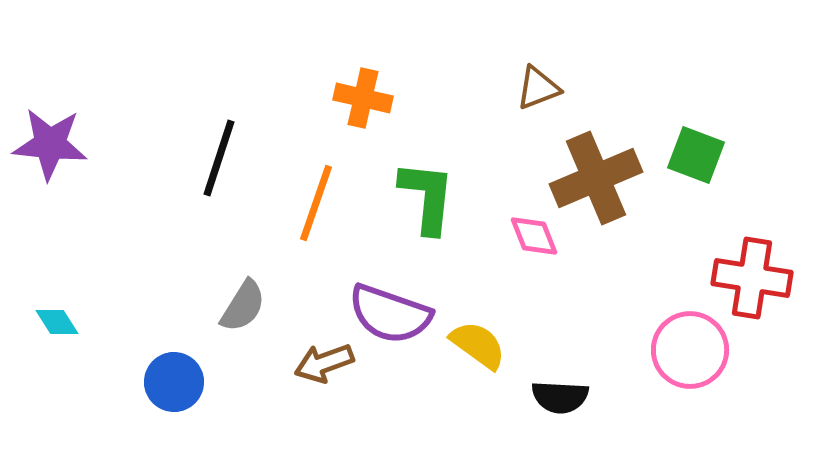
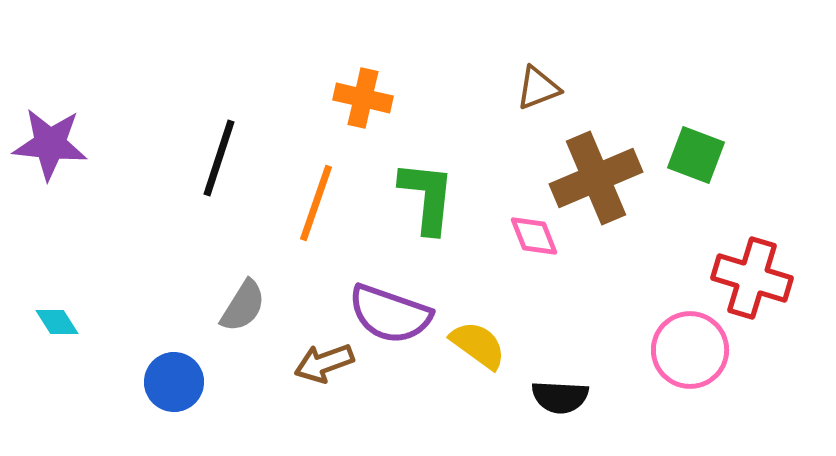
red cross: rotated 8 degrees clockwise
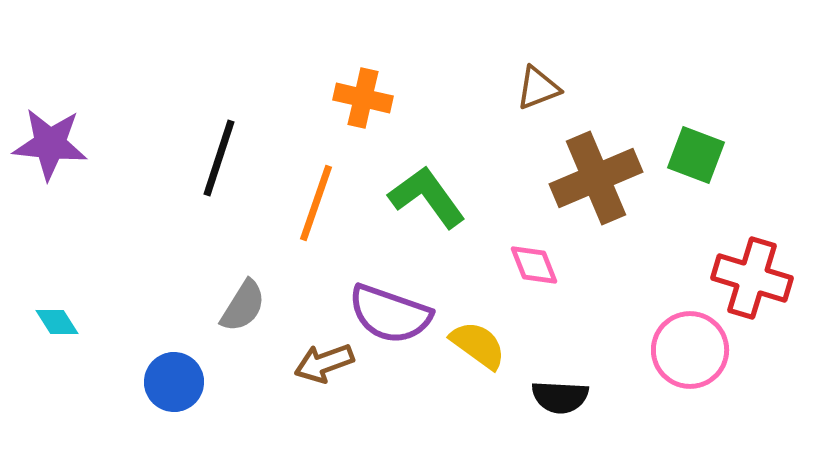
green L-shape: rotated 42 degrees counterclockwise
pink diamond: moved 29 px down
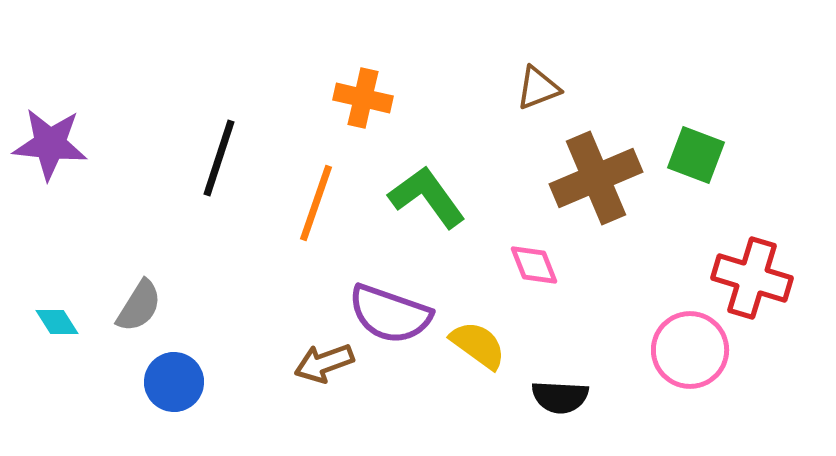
gray semicircle: moved 104 px left
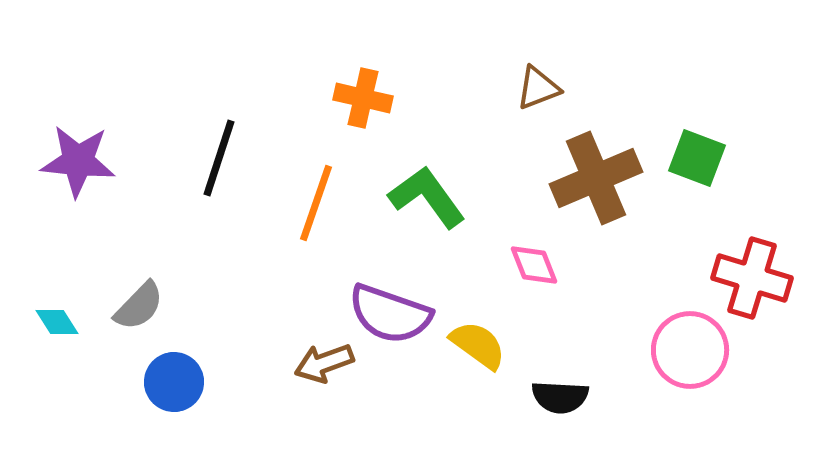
purple star: moved 28 px right, 17 px down
green square: moved 1 px right, 3 px down
gray semicircle: rotated 12 degrees clockwise
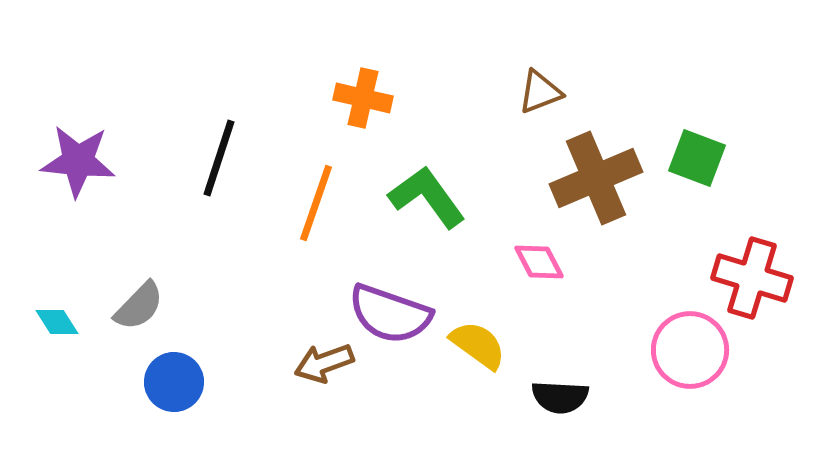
brown triangle: moved 2 px right, 4 px down
pink diamond: moved 5 px right, 3 px up; rotated 6 degrees counterclockwise
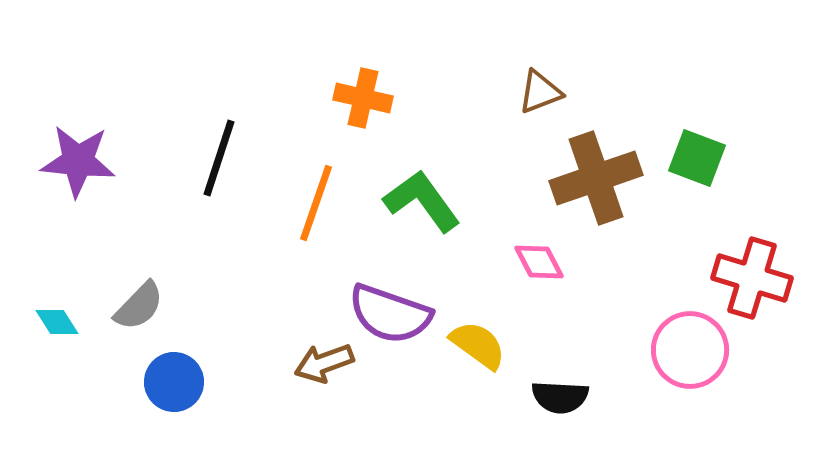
brown cross: rotated 4 degrees clockwise
green L-shape: moved 5 px left, 4 px down
